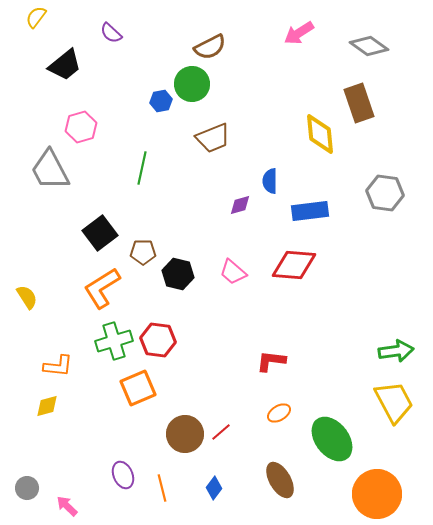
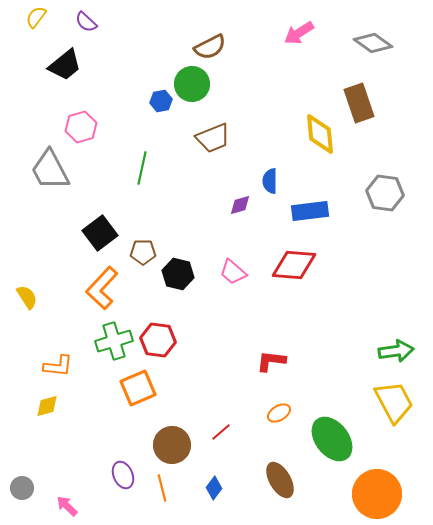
purple semicircle at (111, 33): moved 25 px left, 11 px up
gray diamond at (369, 46): moved 4 px right, 3 px up
orange L-shape at (102, 288): rotated 15 degrees counterclockwise
brown circle at (185, 434): moved 13 px left, 11 px down
gray circle at (27, 488): moved 5 px left
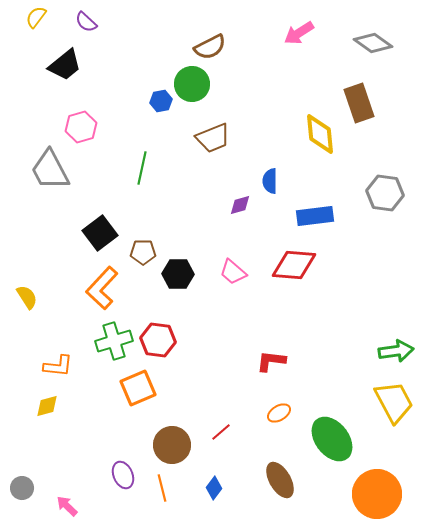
blue rectangle at (310, 211): moved 5 px right, 5 px down
black hexagon at (178, 274): rotated 12 degrees counterclockwise
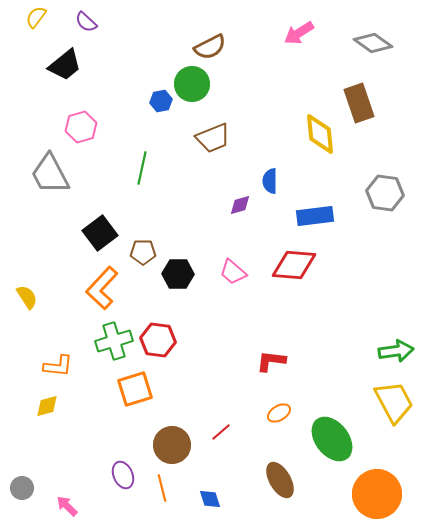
gray trapezoid at (50, 170): moved 4 px down
orange square at (138, 388): moved 3 px left, 1 px down; rotated 6 degrees clockwise
blue diamond at (214, 488): moved 4 px left, 11 px down; rotated 55 degrees counterclockwise
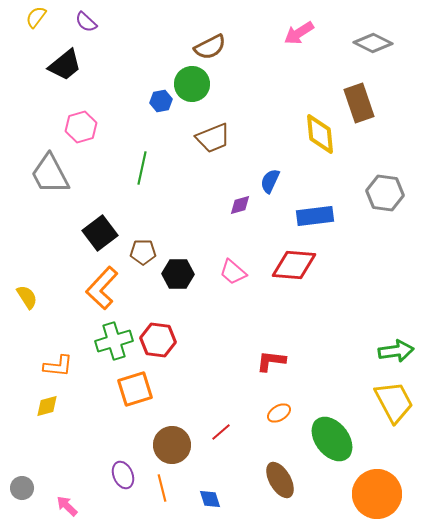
gray diamond at (373, 43): rotated 9 degrees counterclockwise
blue semicircle at (270, 181): rotated 25 degrees clockwise
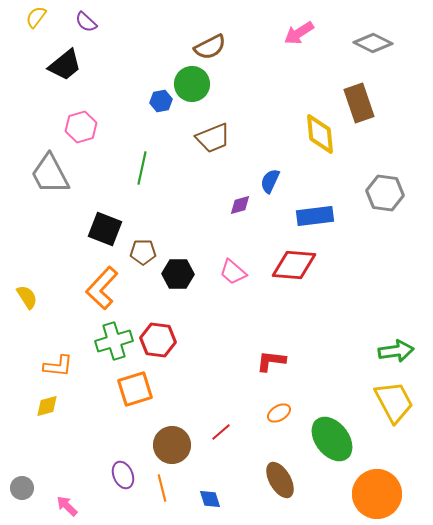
black square at (100, 233): moved 5 px right, 4 px up; rotated 32 degrees counterclockwise
